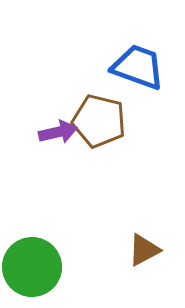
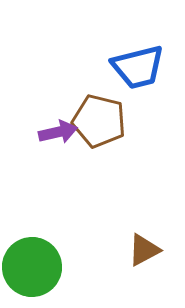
blue trapezoid: rotated 146 degrees clockwise
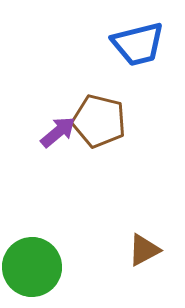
blue trapezoid: moved 23 px up
purple arrow: rotated 27 degrees counterclockwise
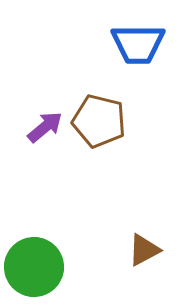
blue trapezoid: rotated 14 degrees clockwise
purple arrow: moved 13 px left, 5 px up
green circle: moved 2 px right
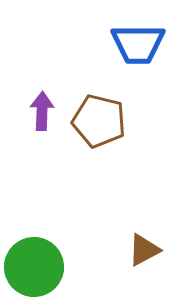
purple arrow: moved 3 px left, 16 px up; rotated 48 degrees counterclockwise
